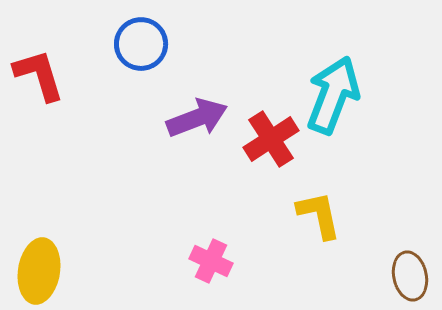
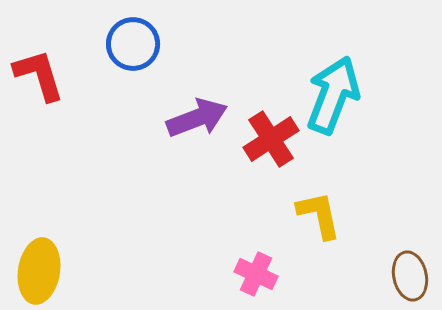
blue circle: moved 8 px left
pink cross: moved 45 px right, 13 px down
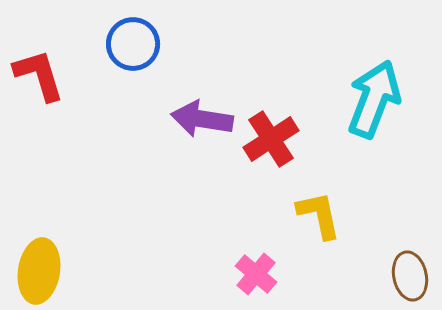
cyan arrow: moved 41 px right, 4 px down
purple arrow: moved 5 px right, 1 px down; rotated 150 degrees counterclockwise
pink cross: rotated 15 degrees clockwise
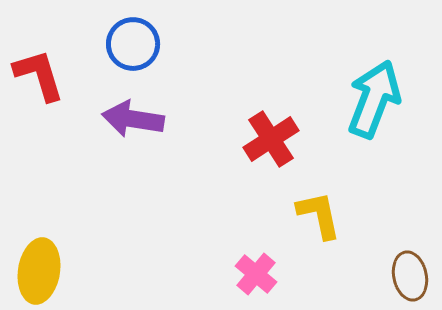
purple arrow: moved 69 px left
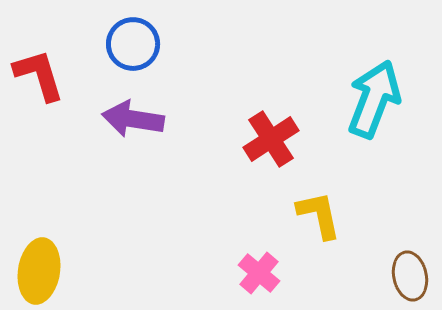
pink cross: moved 3 px right, 1 px up
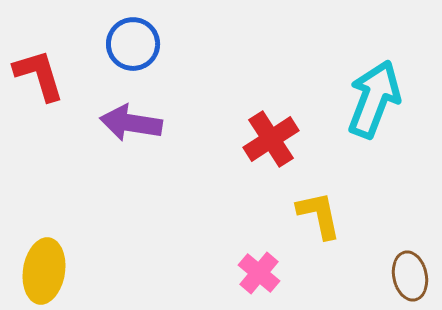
purple arrow: moved 2 px left, 4 px down
yellow ellipse: moved 5 px right
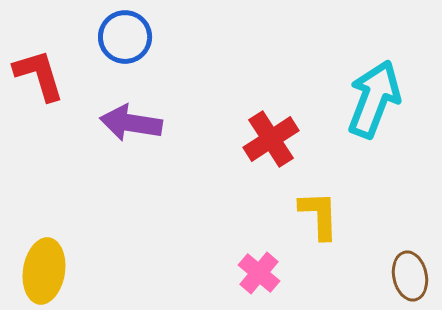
blue circle: moved 8 px left, 7 px up
yellow L-shape: rotated 10 degrees clockwise
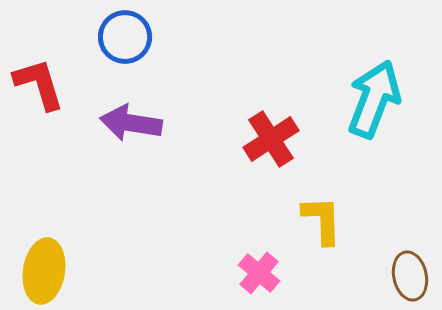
red L-shape: moved 9 px down
yellow L-shape: moved 3 px right, 5 px down
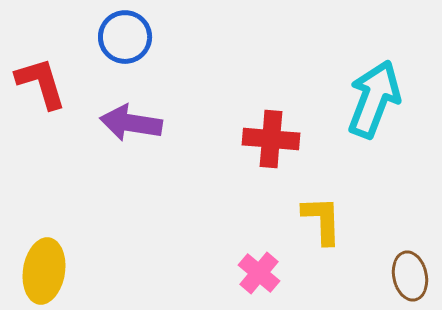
red L-shape: moved 2 px right, 1 px up
red cross: rotated 38 degrees clockwise
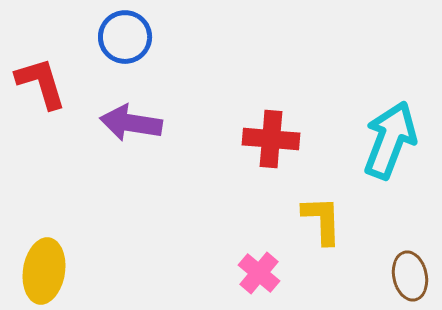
cyan arrow: moved 16 px right, 41 px down
